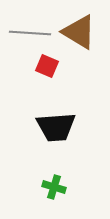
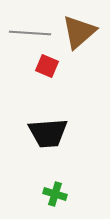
brown triangle: rotated 48 degrees clockwise
black trapezoid: moved 8 px left, 6 px down
green cross: moved 1 px right, 7 px down
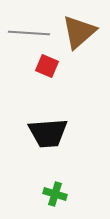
gray line: moved 1 px left
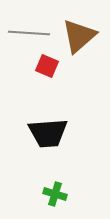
brown triangle: moved 4 px down
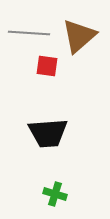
red square: rotated 15 degrees counterclockwise
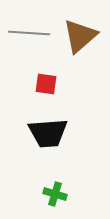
brown triangle: moved 1 px right
red square: moved 1 px left, 18 px down
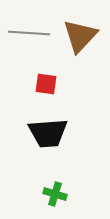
brown triangle: rotated 6 degrees counterclockwise
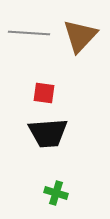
red square: moved 2 px left, 9 px down
green cross: moved 1 px right, 1 px up
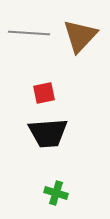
red square: rotated 20 degrees counterclockwise
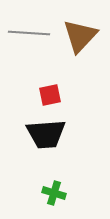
red square: moved 6 px right, 2 px down
black trapezoid: moved 2 px left, 1 px down
green cross: moved 2 px left
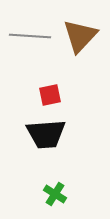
gray line: moved 1 px right, 3 px down
green cross: moved 1 px right, 1 px down; rotated 15 degrees clockwise
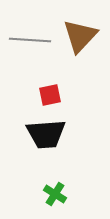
gray line: moved 4 px down
